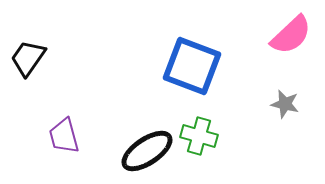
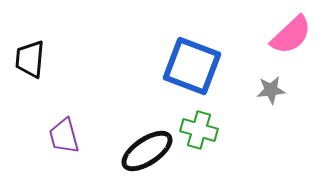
black trapezoid: moved 2 px right, 1 px down; rotated 30 degrees counterclockwise
gray star: moved 14 px left, 14 px up; rotated 20 degrees counterclockwise
green cross: moved 6 px up
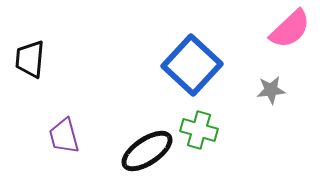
pink semicircle: moved 1 px left, 6 px up
blue square: moved 1 px up; rotated 22 degrees clockwise
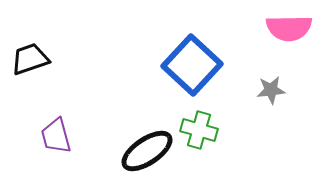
pink semicircle: moved 1 px left, 1 px up; rotated 42 degrees clockwise
black trapezoid: rotated 66 degrees clockwise
purple trapezoid: moved 8 px left
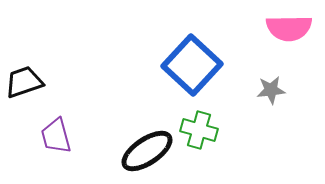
black trapezoid: moved 6 px left, 23 px down
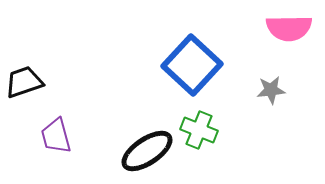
green cross: rotated 6 degrees clockwise
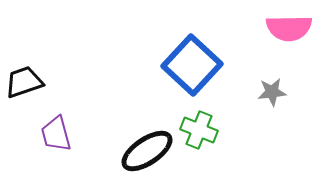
gray star: moved 1 px right, 2 px down
purple trapezoid: moved 2 px up
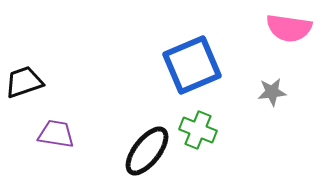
pink semicircle: rotated 9 degrees clockwise
blue square: rotated 24 degrees clockwise
green cross: moved 1 px left
purple trapezoid: rotated 114 degrees clockwise
black ellipse: rotated 18 degrees counterclockwise
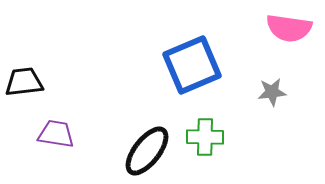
black trapezoid: rotated 12 degrees clockwise
green cross: moved 7 px right, 7 px down; rotated 21 degrees counterclockwise
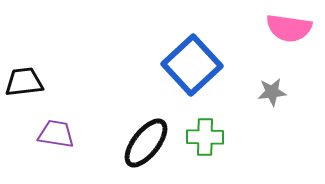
blue square: rotated 20 degrees counterclockwise
black ellipse: moved 1 px left, 8 px up
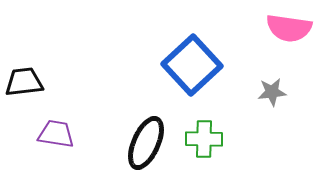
green cross: moved 1 px left, 2 px down
black ellipse: rotated 14 degrees counterclockwise
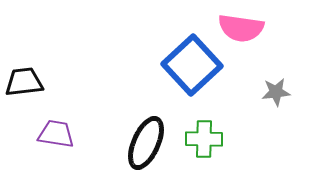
pink semicircle: moved 48 px left
gray star: moved 4 px right
